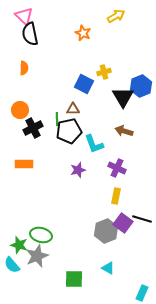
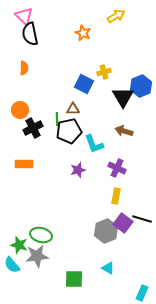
gray star: rotated 15 degrees clockwise
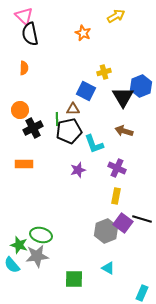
blue square: moved 2 px right, 7 px down
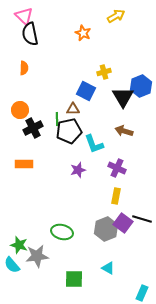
gray hexagon: moved 2 px up
green ellipse: moved 21 px right, 3 px up
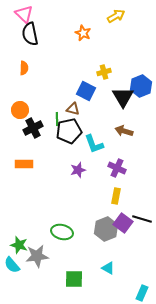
pink triangle: moved 2 px up
brown triangle: rotated 16 degrees clockwise
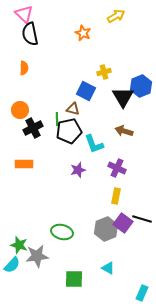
cyan semicircle: rotated 96 degrees counterclockwise
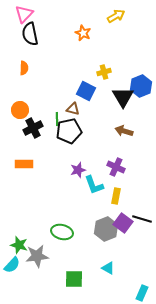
pink triangle: rotated 30 degrees clockwise
cyan L-shape: moved 41 px down
purple cross: moved 1 px left, 1 px up
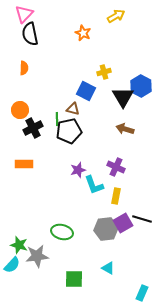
blue hexagon: rotated 10 degrees counterclockwise
brown arrow: moved 1 px right, 2 px up
purple square: rotated 24 degrees clockwise
gray hexagon: rotated 15 degrees clockwise
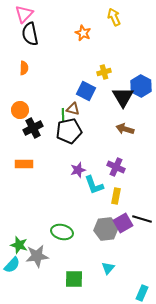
yellow arrow: moved 2 px left, 1 px down; rotated 84 degrees counterclockwise
green line: moved 6 px right, 4 px up
cyan triangle: rotated 40 degrees clockwise
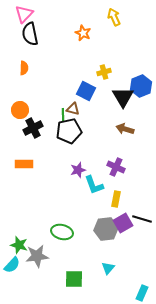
blue hexagon: rotated 10 degrees clockwise
yellow rectangle: moved 3 px down
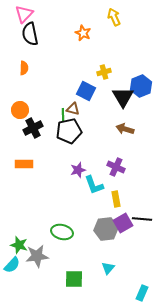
yellow rectangle: rotated 21 degrees counterclockwise
black line: rotated 12 degrees counterclockwise
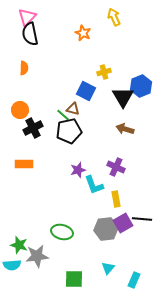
pink triangle: moved 3 px right, 3 px down
green line: rotated 48 degrees counterclockwise
cyan semicircle: rotated 42 degrees clockwise
cyan rectangle: moved 8 px left, 13 px up
